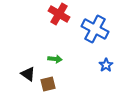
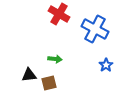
black triangle: moved 1 px right, 1 px down; rotated 42 degrees counterclockwise
brown square: moved 1 px right, 1 px up
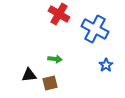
brown square: moved 1 px right
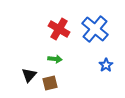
red cross: moved 15 px down
blue cross: rotated 12 degrees clockwise
black triangle: rotated 42 degrees counterclockwise
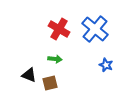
blue star: rotated 16 degrees counterclockwise
black triangle: rotated 49 degrees counterclockwise
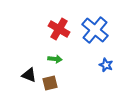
blue cross: moved 1 px down
